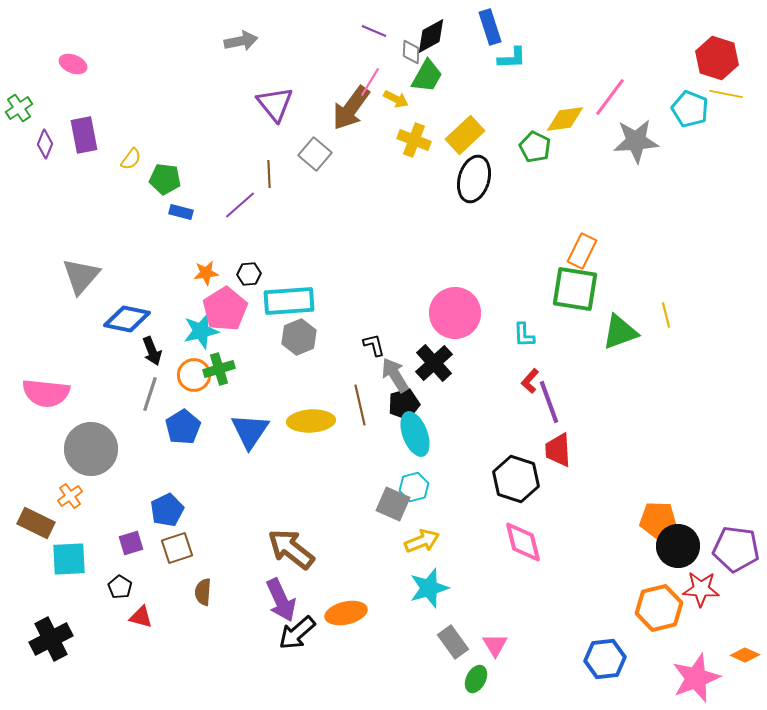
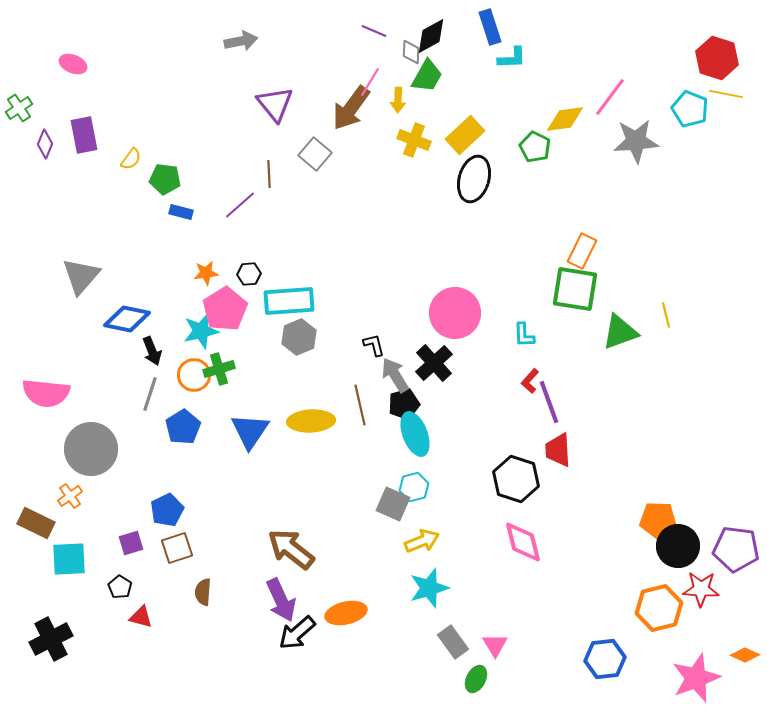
yellow arrow at (396, 99): moved 2 px right, 1 px down; rotated 65 degrees clockwise
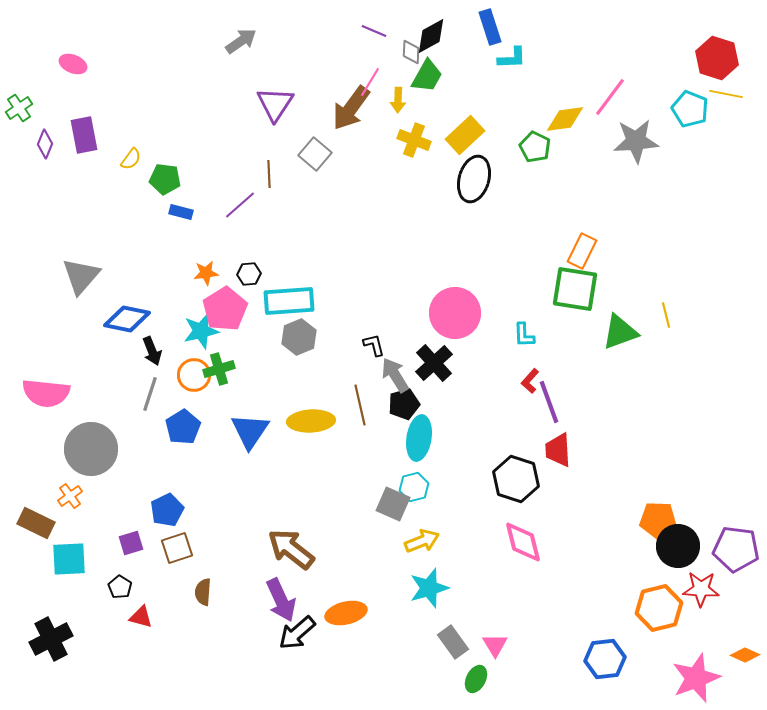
gray arrow at (241, 41): rotated 24 degrees counterclockwise
purple triangle at (275, 104): rotated 12 degrees clockwise
cyan ellipse at (415, 434): moved 4 px right, 4 px down; rotated 30 degrees clockwise
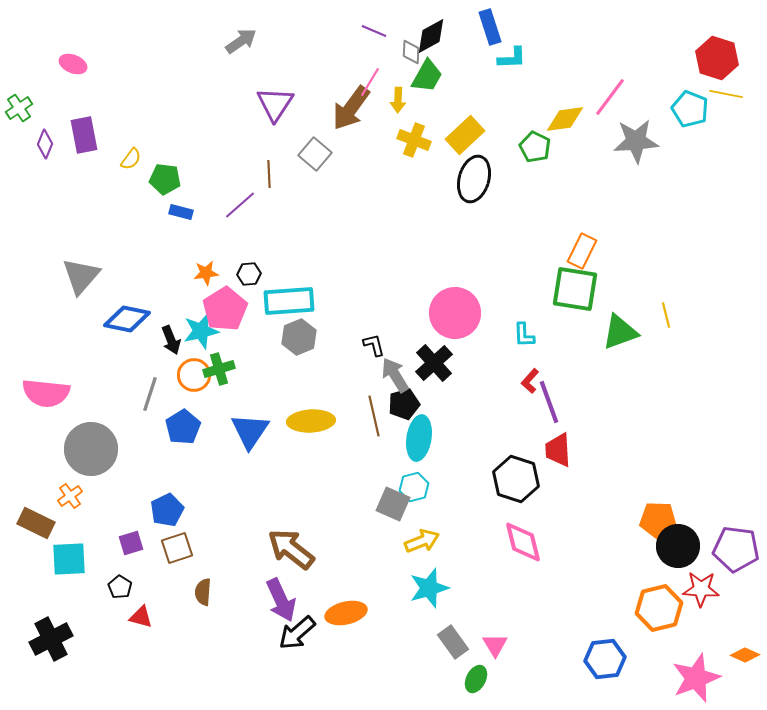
black arrow at (152, 351): moved 19 px right, 11 px up
brown line at (360, 405): moved 14 px right, 11 px down
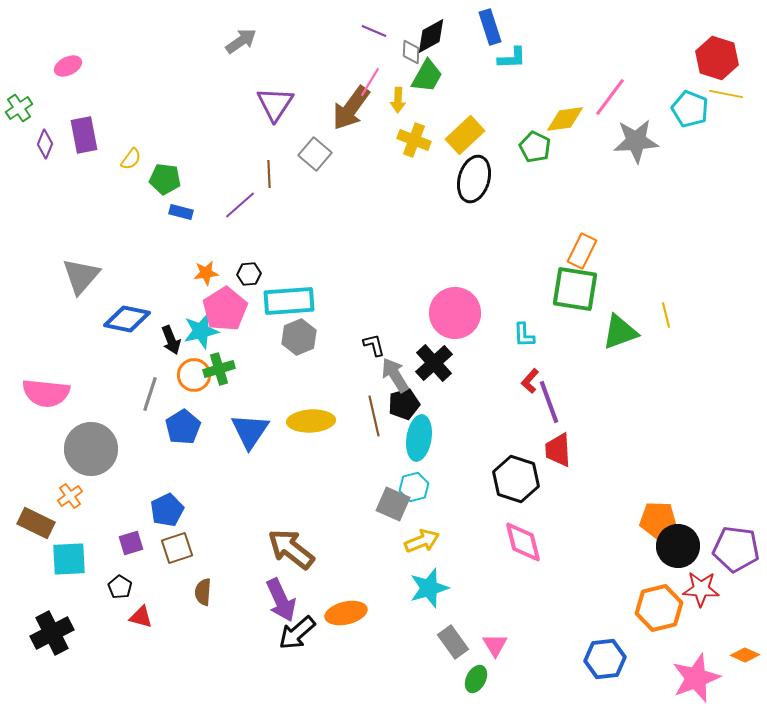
pink ellipse at (73, 64): moved 5 px left, 2 px down; rotated 48 degrees counterclockwise
black cross at (51, 639): moved 1 px right, 6 px up
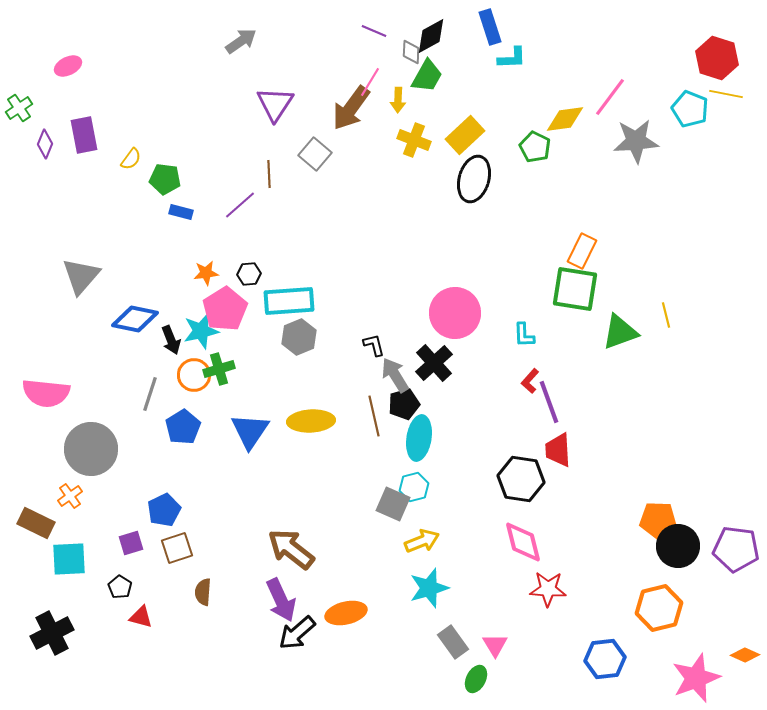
blue diamond at (127, 319): moved 8 px right
black hexagon at (516, 479): moved 5 px right; rotated 9 degrees counterclockwise
blue pentagon at (167, 510): moved 3 px left
red star at (701, 589): moved 153 px left
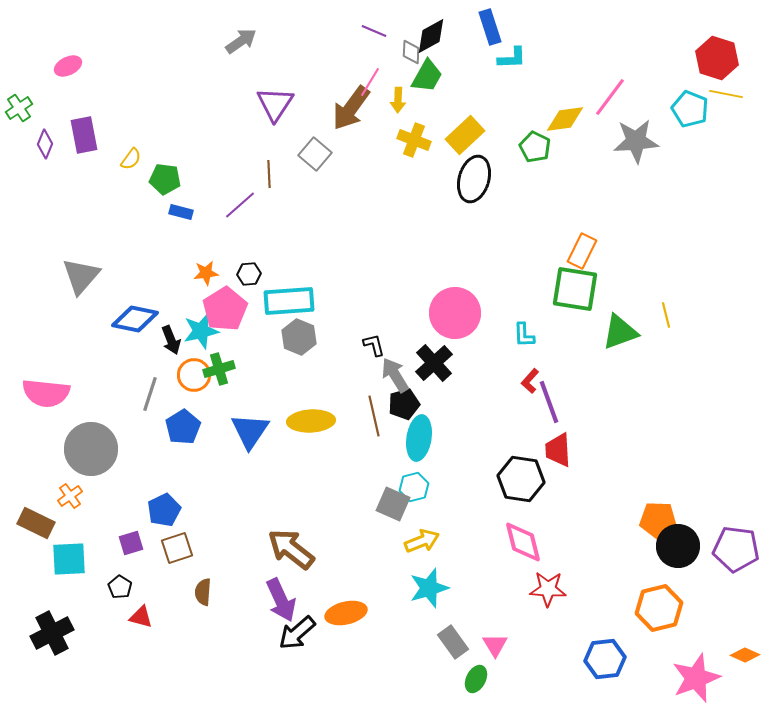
gray hexagon at (299, 337): rotated 16 degrees counterclockwise
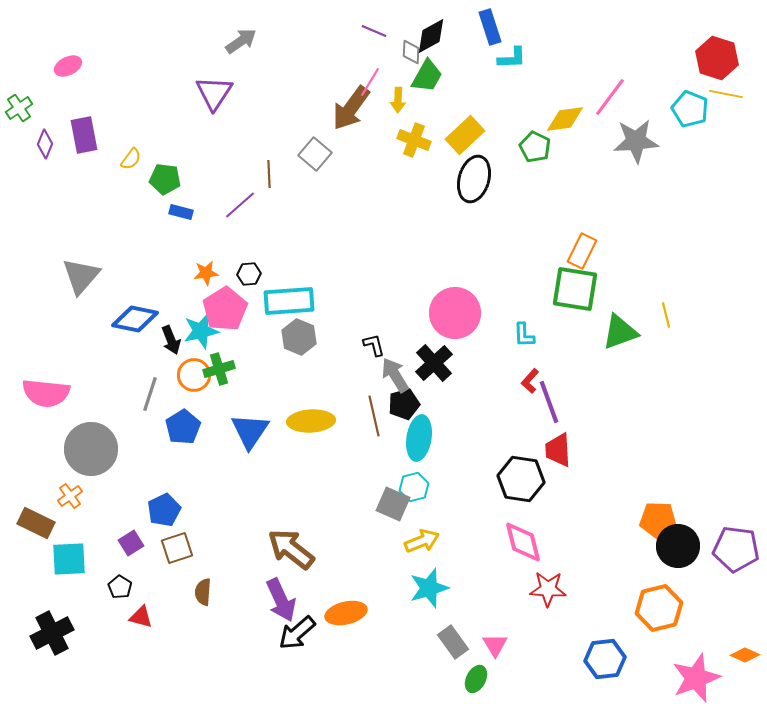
purple triangle at (275, 104): moved 61 px left, 11 px up
purple square at (131, 543): rotated 15 degrees counterclockwise
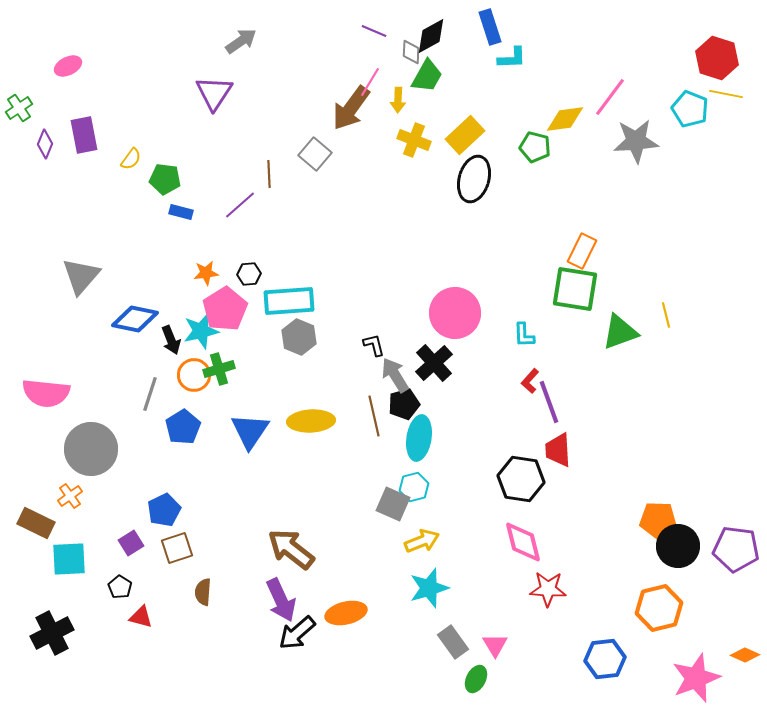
green pentagon at (535, 147): rotated 12 degrees counterclockwise
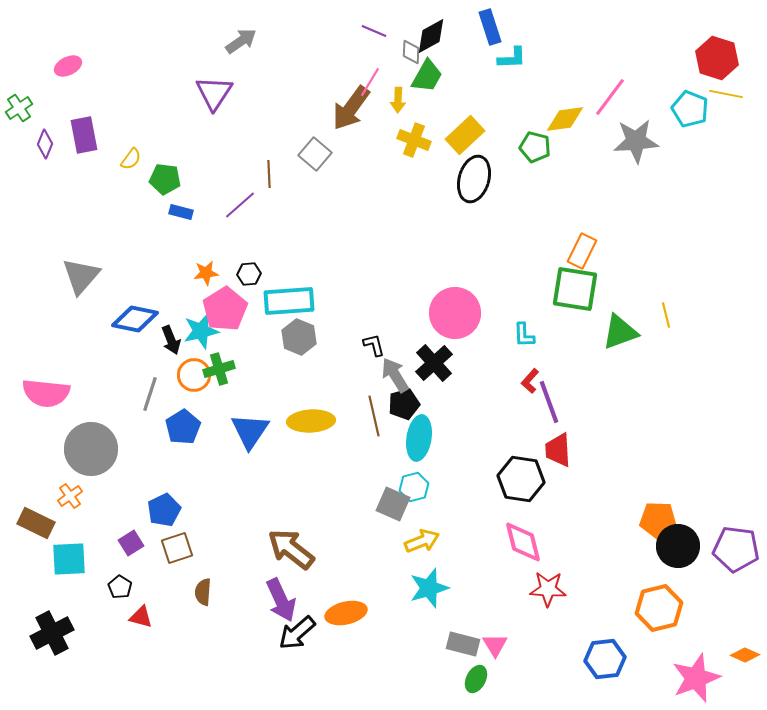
gray rectangle at (453, 642): moved 10 px right, 2 px down; rotated 40 degrees counterclockwise
